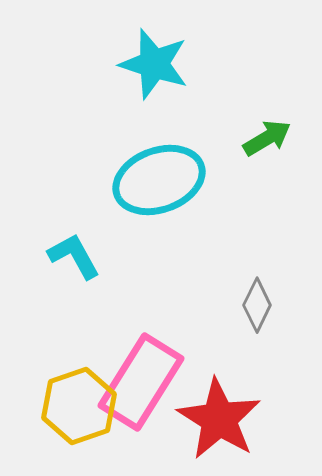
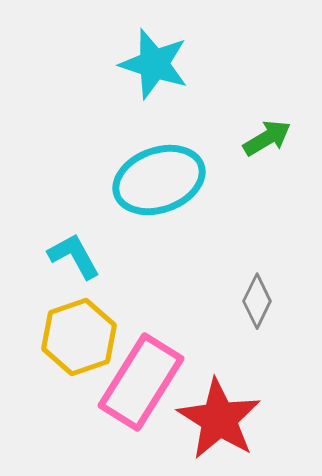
gray diamond: moved 4 px up
yellow hexagon: moved 69 px up
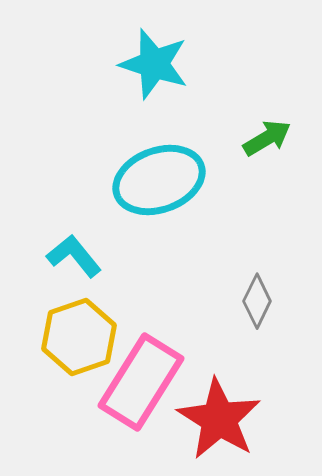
cyan L-shape: rotated 10 degrees counterclockwise
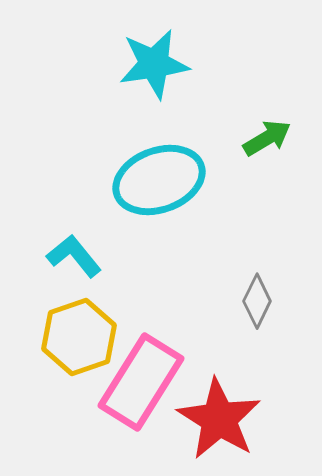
cyan star: rotated 26 degrees counterclockwise
